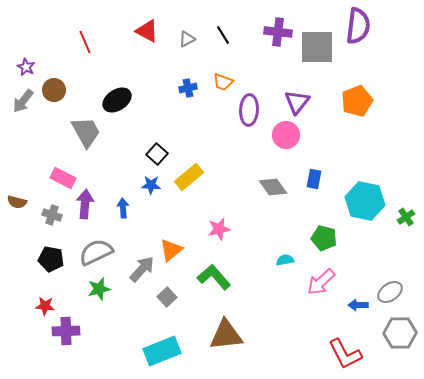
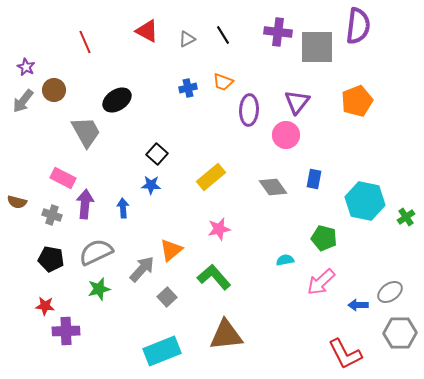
yellow rectangle at (189, 177): moved 22 px right
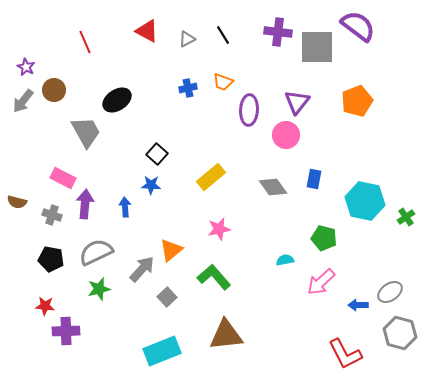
purple semicircle at (358, 26): rotated 60 degrees counterclockwise
blue arrow at (123, 208): moved 2 px right, 1 px up
gray hexagon at (400, 333): rotated 16 degrees clockwise
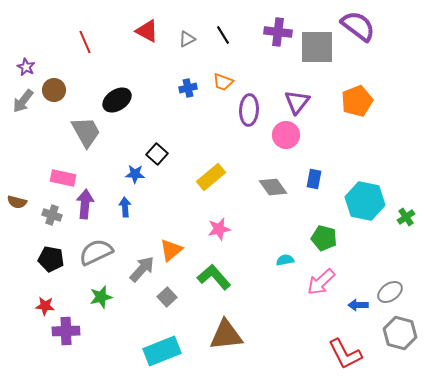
pink rectangle at (63, 178): rotated 15 degrees counterclockwise
blue star at (151, 185): moved 16 px left, 11 px up
green star at (99, 289): moved 2 px right, 8 px down
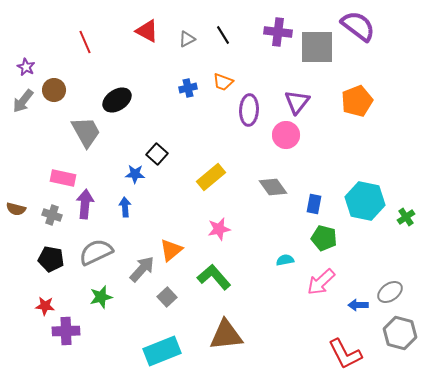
blue rectangle at (314, 179): moved 25 px down
brown semicircle at (17, 202): moved 1 px left, 7 px down
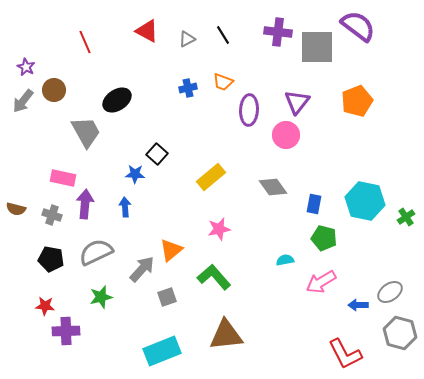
pink arrow at (321, 282): rotated 12 degrees clockwise
gray square at (167, 297): rotated 24 degrees clockwise
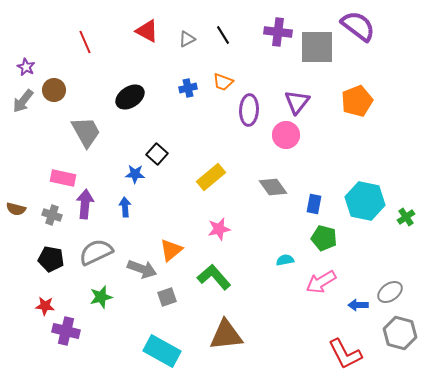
black ellipse at (117, 100): moved 13 px right, 3 px up
gray arrow at (142, 269): rotated 68 degrees clockwise
purple cross at (66, 331): rotated 16 degrees clockwise
cyan rectangle at (162, 351): rotated 51 degrees clockwise
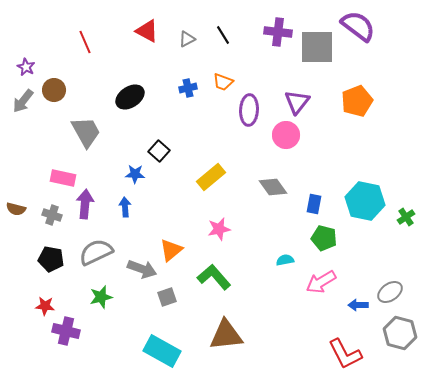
black square at (157, 154): moved 2 px right, 3 px up
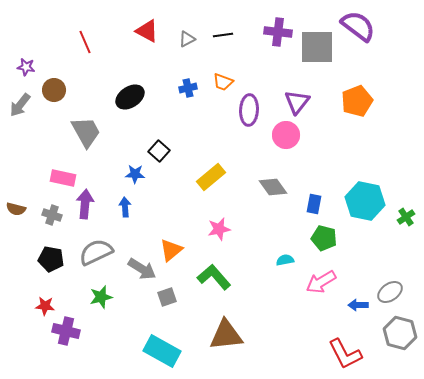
black line at (223, 35): rotated 66 degrees counterclockwise
purple star at (26, 67): rotated 18 degrees counterclockwise
gray arrow at (23, 101): moved 3 px left, 4 px down
gray arrow at (142, 269): rotated 12 degrees clockwise
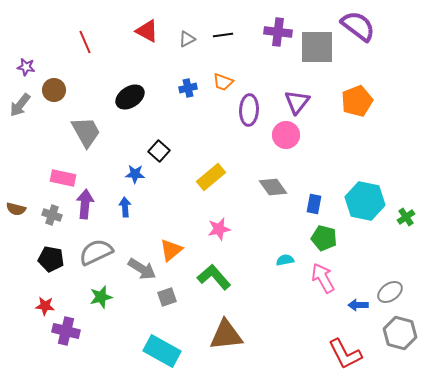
pink arrow at (321, 282): moved 2 px right, 4 px up; rotated 92 degrees clockwise
